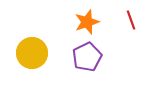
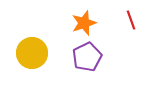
orange star: moved 3 px left, 1 px down
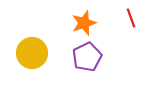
red line: moved 2 px up
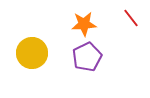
red line: rotated 18 degrees counterclockwise
orange star: moved 1 px down; rotated 15 degrees clockwise
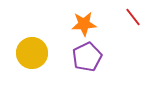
red line: moved 2 px right, 1 px up
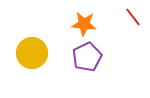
orange star: rotated 10 degrees clockwise
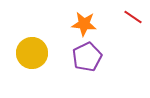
red line: rotated 18 degrees counterclockwise
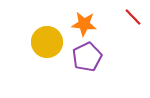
red line: rotated 12 degrees clockwise
yellow circle: moved 15 px right, 11 px up
